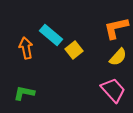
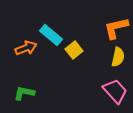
orange arrow: rotated 80 degrees clockwise
yellow semicircle: rotated 30 degrees counterclockwise
pink trapezoid: moved 2 px right, 1 px down
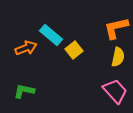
green L-shape: moved 2 px up
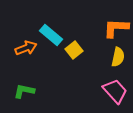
orange L-shape: rotated 16 degrees clockwise
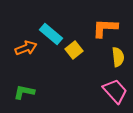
orange L-shape: moved 11 px left
cyan rectangle: moved 1 px up
yellow semicircle: rotated 18 degrees counterclockwise
green L-shape: moved 1 px down
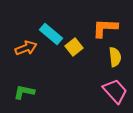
yellow square: moved 3 px up
yellow semicircle: moved 3 px left
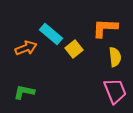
yellow square: moved 2 px down
pink trapezoid: rotated 20 degrees clockwise
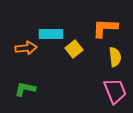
cyan rectangle: rotated 40 degrees counterclockwise
orange arrow: rotated 15 degrees clockwise
green L-shape: moved 1 px right, 3 px up
